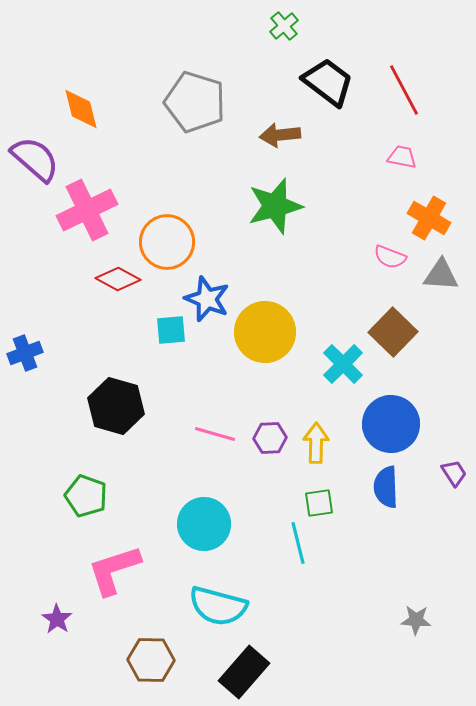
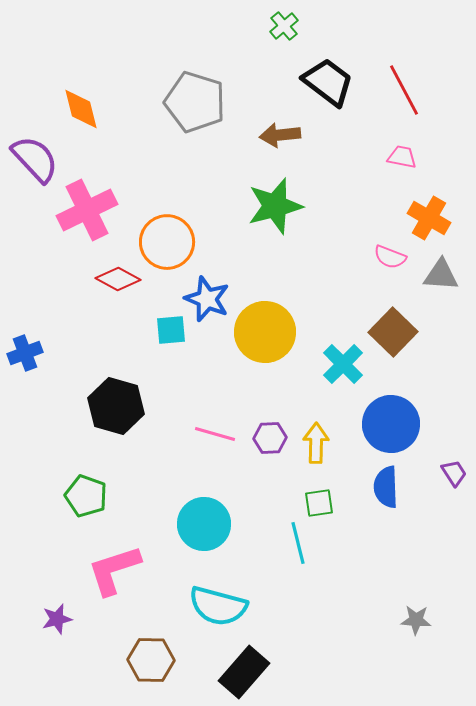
purple semicircle: rotated 6 degrees clockwise
purple star: rotated 24 degrees clockwise
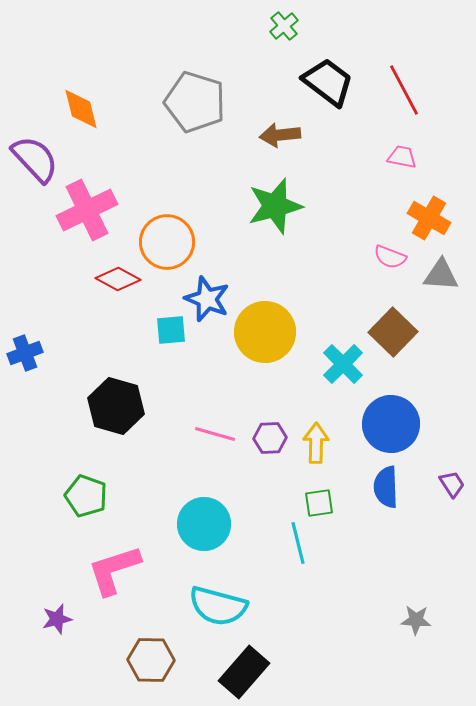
purple trapezoid: moved 2 px left, 11 px down
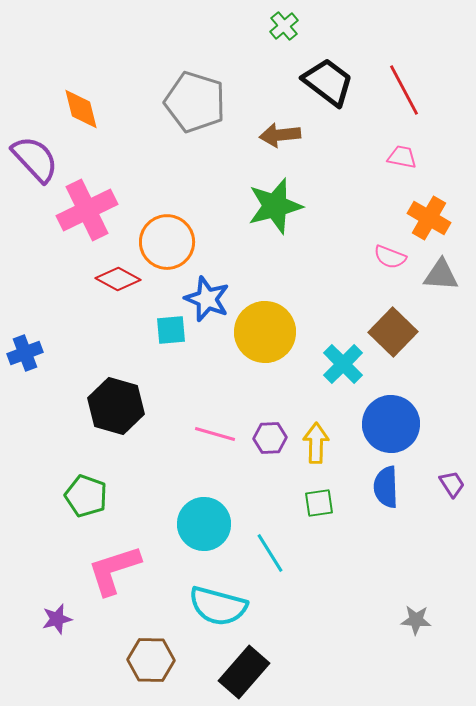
cyan line: moved 28 px left, 10 px down; rotated 18 degrees counterclockwise
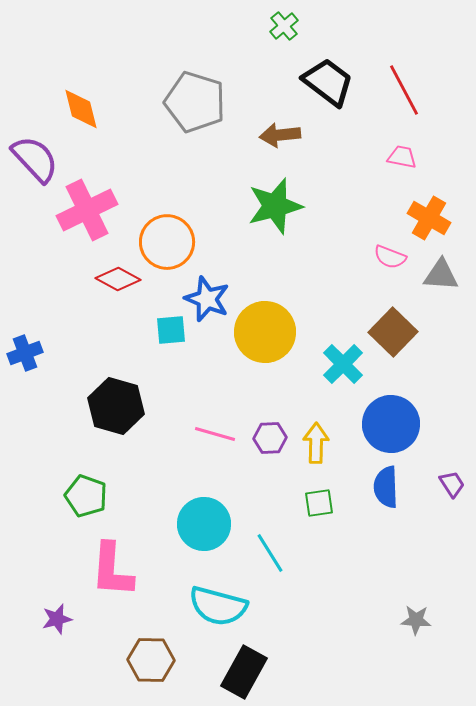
pink L-shape: moved 2 px left; rotated 68 degrees counterclockwise
black rectangle: rotated 12 degrees counterclockwise
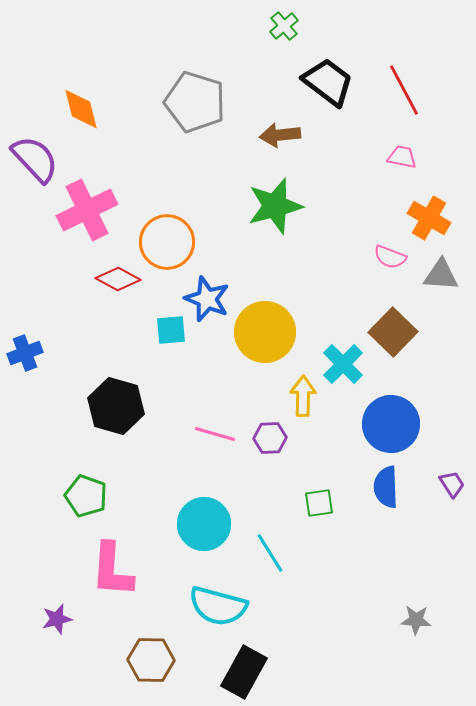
yellow arrow: moved 13 px left, 47 px up
